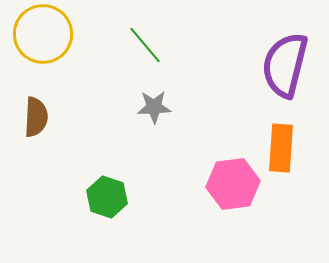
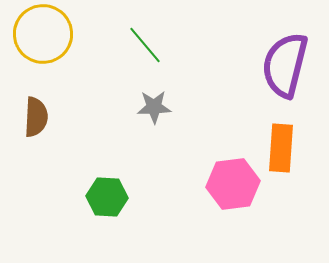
green hexagon: rotated 15 degrees counterclockwise
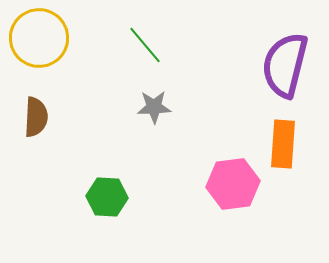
yellow circle: moved 4 px left, 4 px down
orange rectangle: moved 2 px right, 4 px up
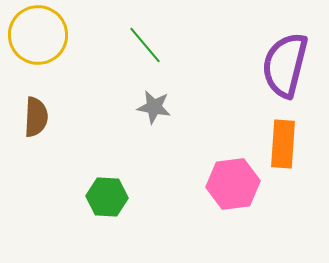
yellow circle: moved 1 px left, 3 px up
gray star: rotated 12 degrees clockwise
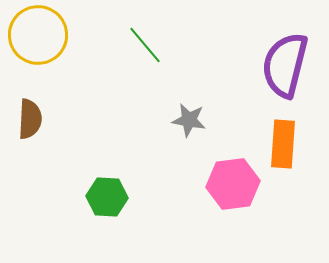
gray star: moved 35 px right, 13 px down
brown semicircle: moved 6 px left, 2 px down
